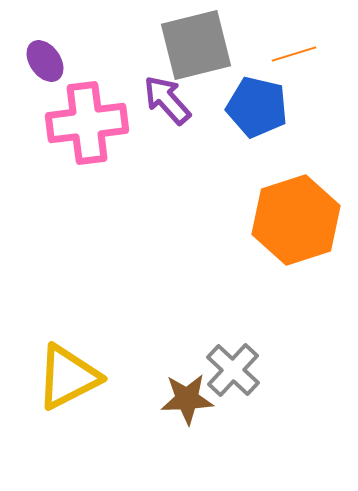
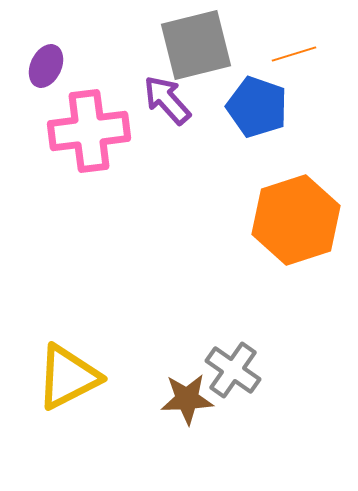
purple ellipse: moved 1 px right, 5 px down; rotated 60 degrees clockwise
blue pentagon: rotated 6 degrees clockwise
pink cross: moved 2 px right, 8 px down
gray cross: rotated 8 degrees counterclockwise
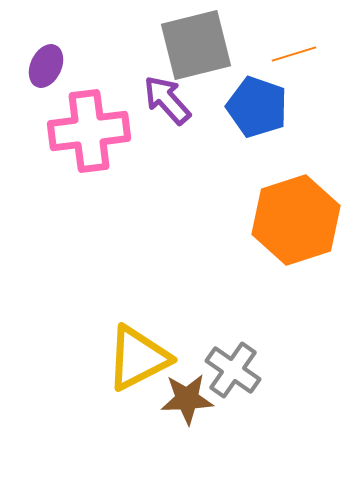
yellow triangle: moved 70 px right, 19 px up
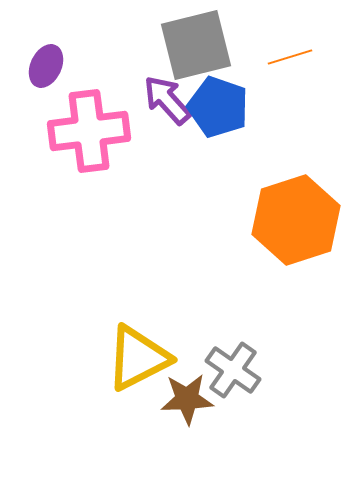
orange line: moved 4 px left, 3 px down
blue pentagon: moved 39 px left
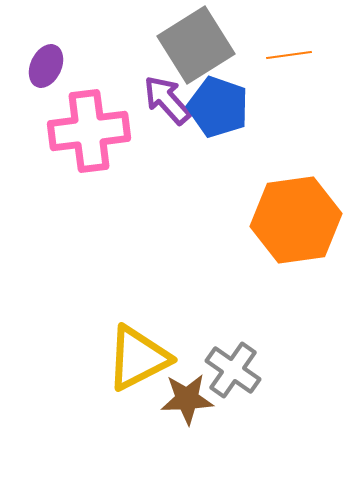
gray square: rotated 18 degrees counterclockwise
orange line: moved 1 px left, 2 px up; rotated 9 degrees clockwise
orange hexagon: rotated 10 degrees clockwise
